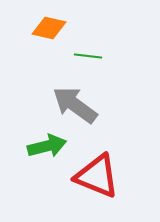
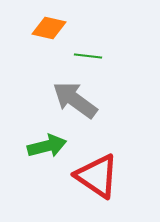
gray arrow: moved 5 px up
red triangle: rotated 12 degrees clockwise
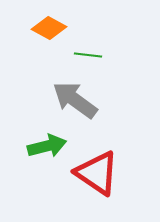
orange diamond: rotated 16 degrees clockwise
green line: moved 1 px up
red triangle: moved 3 px up
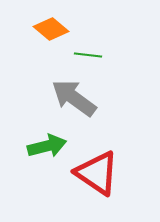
orange diamond: moved 2 px right, 1 px down; rotated 12 degrees clockwise
gray arrow: moved 1 px left, 2 px up
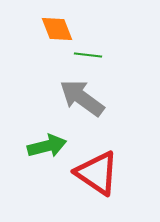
orange diamond: moved 6 px right; rotated 28 degrees clockwise
gray arrow: moved 8 px right
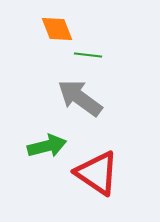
gray arrow: moved 2 px left
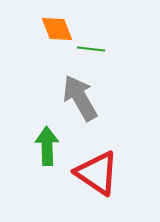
green line: moved 3 px right, 6 px up
gray arrow: rotated 24 degrees clockwise
green arrow: rotated 78 degrees counterclockwise
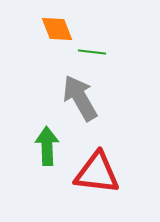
green line: moved 1 px right, 3 px down
red triangle: rotated 27 degrees counterclockwise
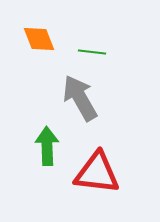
orange diamond: moved 18 px left, 10 px down
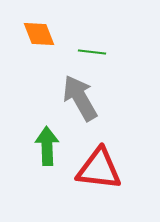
orange diamond: moved 5 px up
red triangle: moved 2 px right, 4 px up
